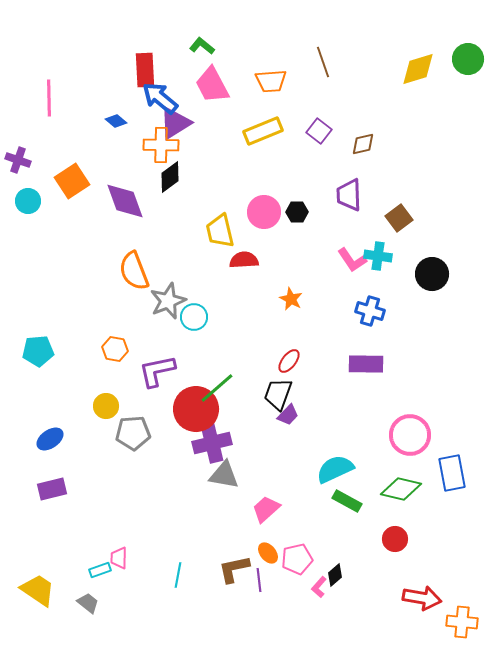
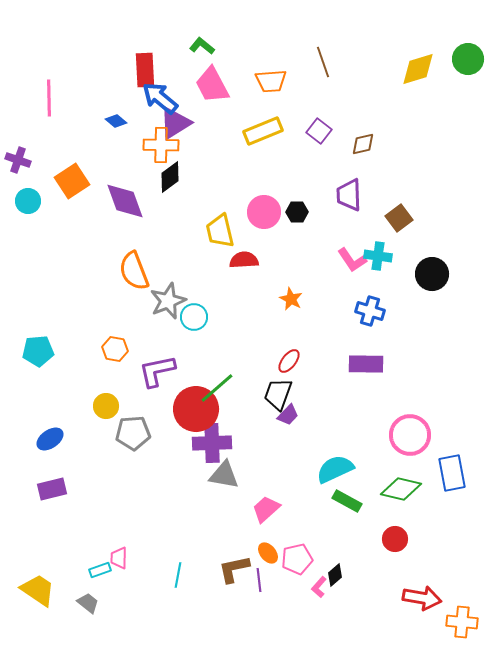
purple cross at (212, 443): rotated 12 degrees clockwise
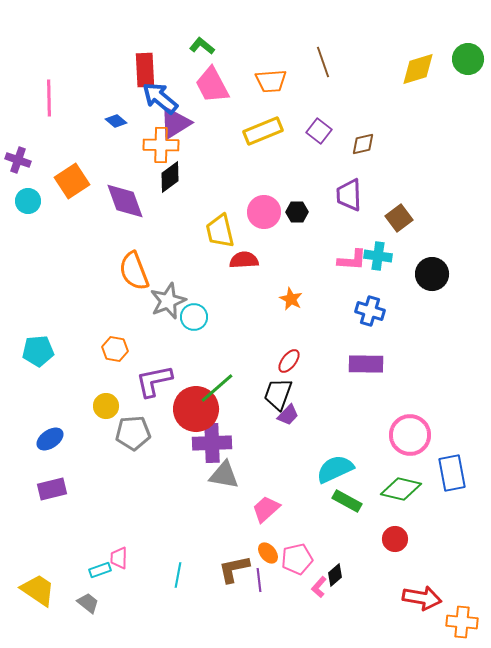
pink L-shape at (352, 260): rotated 52 degrees counterclockwise
purple L-shape at (157, 371): moved 3 px left, 10 px down
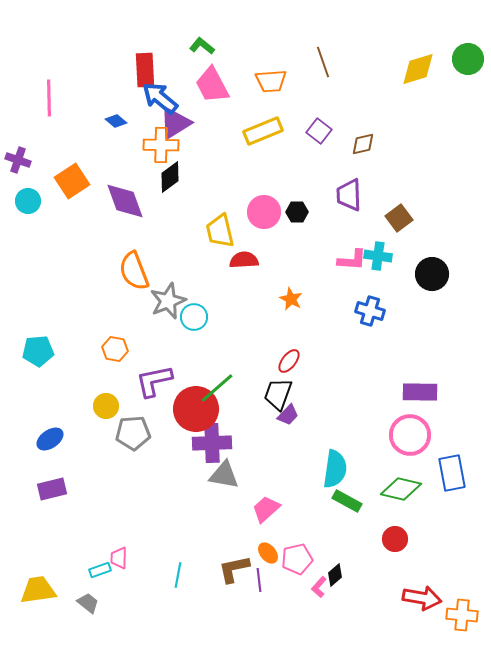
purple rectangle at (366, 364): moved 54 px right, 28 px down
cyan semicircle at (335, 469): rotated 123 degrees clockwise
yellow trapezoid at (38, 590): rotated 42 degrees counterclockwise
orange cross at (462, 622): moved 7 px up
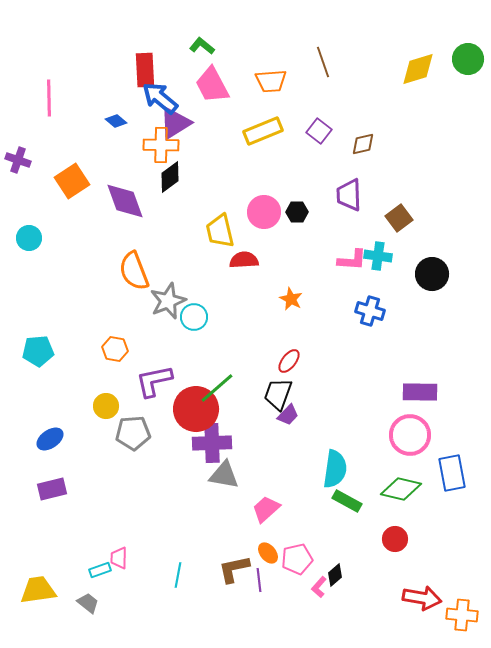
cyan circle at (28, 201): moved 1 px right, 37 px down
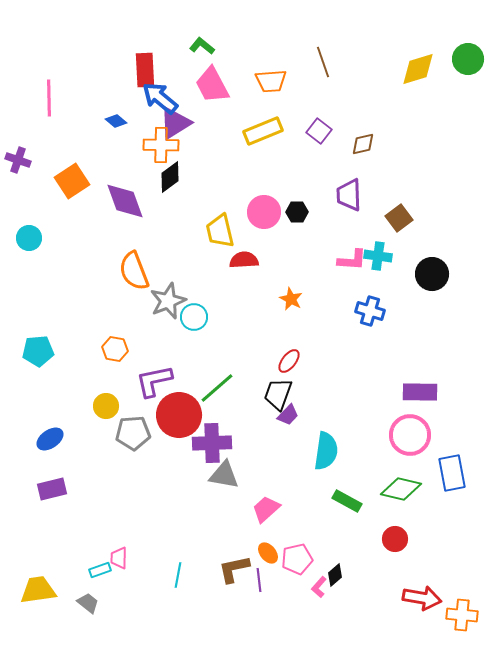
red circle at (196, 409): moved 17 px left, 6 px down
cyan semicircle at (335, 469): moved 9 px left, 18 px up
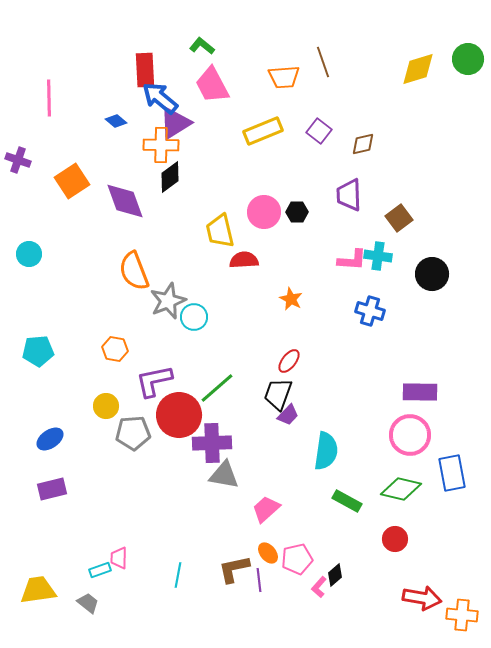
orange trapezoid at (271, 81): moved 13 px right, 4 px up
cyan circle at (29, 238): moved 16 px down
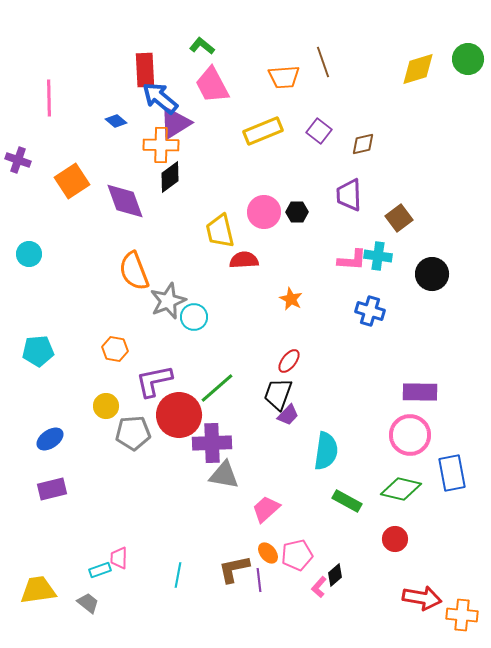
pink pentagon at (297, 559): moved 4 px up
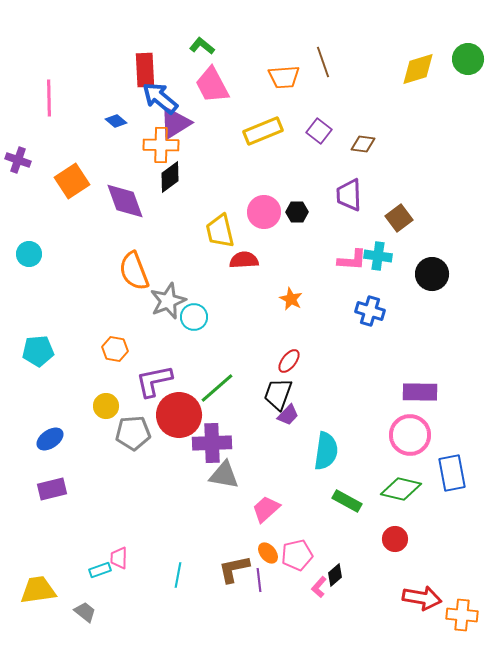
brown diamond at (363, 144): rotated 20 degrees clockwise
gray trapezoid at (88, 603): moved 3 px left, 9 px down
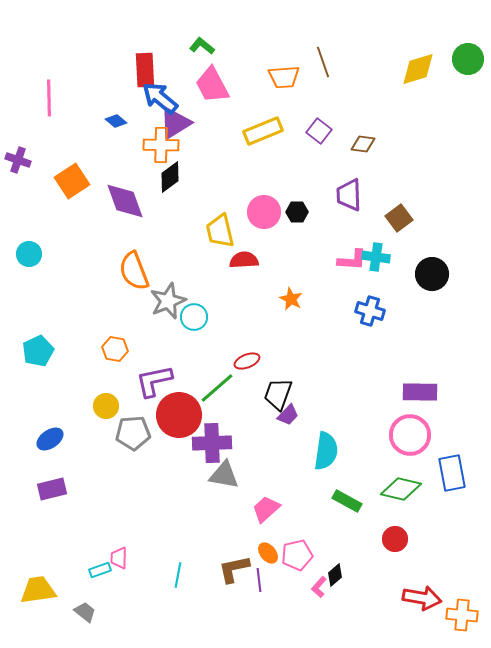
cyan cross at (378, 256): moved 2 px left, 1 px down
cyan pentagon at (38, 351): rotated 20 degrees counterclockwise
red ellipse at (289, 361): moved 42 px left; rotated 30 degrees clockwise
